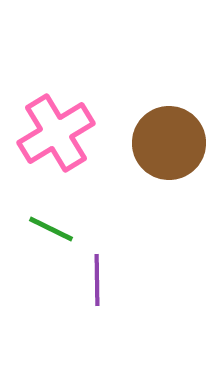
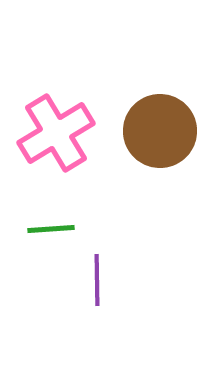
brown circle: moved 9 px left, 12 px up
green line: rotated 30 degrees counterclockwise
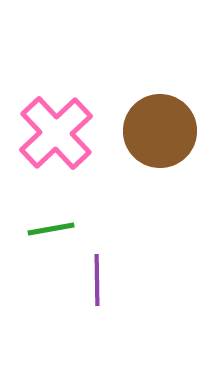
pink cross: rotated 12 degrees counterclockwise
green line: rotated 6 degrees counterclockwise
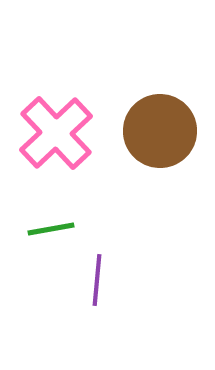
purple line: rotated 6 degrees clockwise
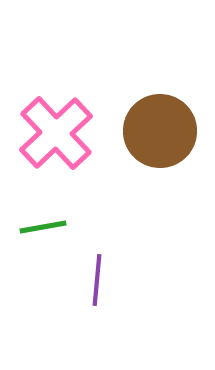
green line: moved 8 px left, 2 px up
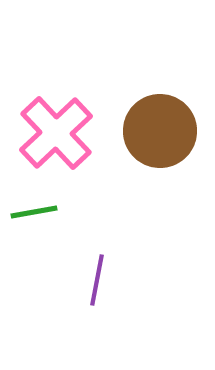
green line: moved 9 px left, 15 px up
purple line: rotated 6 degrees clockwise
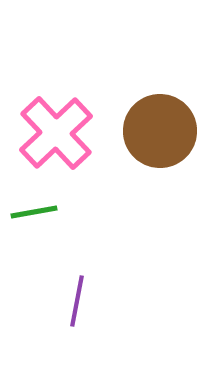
purple line: moved 20 px left, 21 px down
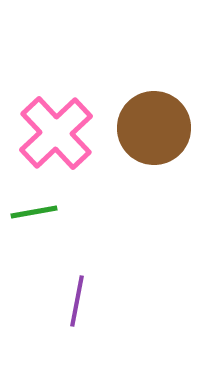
brown circle: moved 6 px left, 3 px up
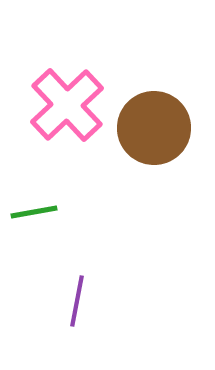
pink cross: moved 11 px right, 28 px up
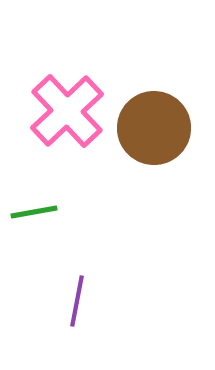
pink cross: moved 6 px down
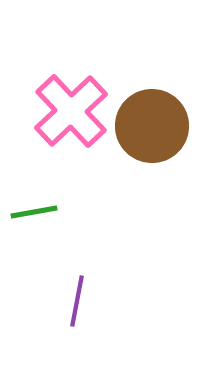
pink cross: moved 4 px right
brown circle: moved 2 px left, 2 px up
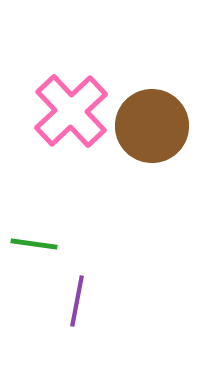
green line: moved 32 px down; rotated 18 degrees clockwise
